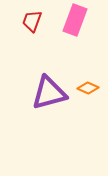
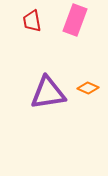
red trapezoid: rotated 30 degrees counterclockwise
purple triangle: moved 1 px left; rotated 6 degrees clockwise
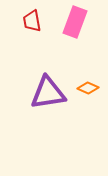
pink rectangle: moved 2 px down
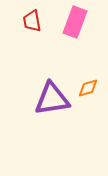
orange diamond: rotated 40 degrees counterclockwise
purple triangle: moved 4 px right, 6 px down
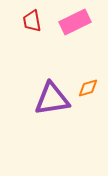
pink rectangle: rotated 44 degrees clockwise
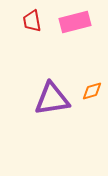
pink rectangle: rotated 12 degrees clockwise
orange diamond: moved 4 px right, 3 px down
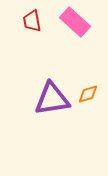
pink rectangle: rotated 56 degrees clockwise
orange diamond: moved 4 px left, 3 px down
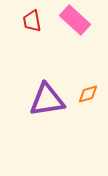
pink rectangle: moved 2 px up
purple triangle: moved 5 px left, 1 px down
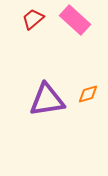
red trapezoid: moved 1 px right, 2 px up; rotated 60 degrees clockwise
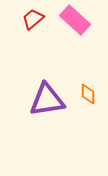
orange diamond: rotated 75 degrees counterclockwise
